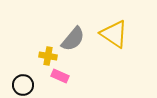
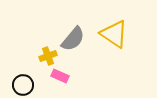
yellow cross: rotated 30 degrees counterclockwise
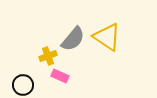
yellow triangle: moved 7 px left, 3 px down
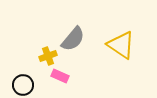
yellow triangle: moved 14 px right, 8 px down
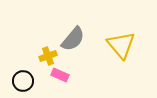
yellow triangle: rotated 16 degrees clockwise
pink rectangle: moved 1 px up
black circle: moved 4 px up
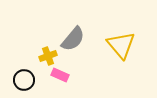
black circle: moved 1 px right, 1 px up
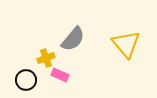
yellow triangle: moved 5 px right, 1 px up
yellow cross: moved 2 px left, 2 px down
black circle: moved 2 px right
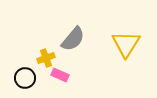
yellow triangle: rotated 12 degrees clockwise
black circle: moved 1 px left, 2 px up
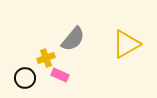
yellow triangle: rotated 28 degrees clockwise
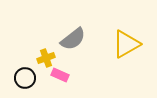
gray semicircle: rotated 12 degrees clockwise
